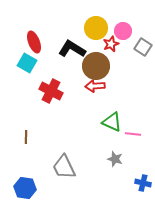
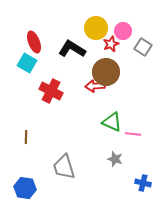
brown circle: moved 10 px right, 6 px down
gray trapezoid: rotated 8 degrees clockwise
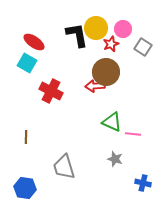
pink circle: moved 2 px up
red ellipse: rotated 35 degrees counterclockwise
black L-shape: moved 5 px right, 14 px up; rotated 48 degrees clockwise
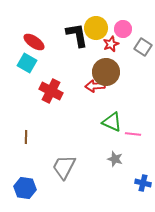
gray trapezoid: rotated 44 degrees clockwise
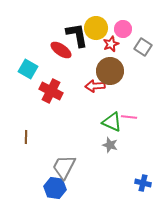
red ellipse: moved 27 px right, 8 px down
cyan square: moved 1 px right, 6 px down
brown circle: moved 4 px right, 1 px up
pink line: moved 4 px left, 17 px up
gray star: moved 5 px left, 14 px up
blue hexagon: moved 30 px right
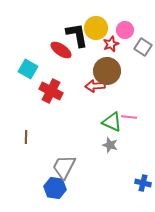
pink circle: moved 2 px right, 1 px down
brown circle: moved 3 px left
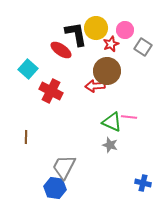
black L-shape: moved 1 px left, 1 px up
cyan square: rotated 12 degrees clockwise
